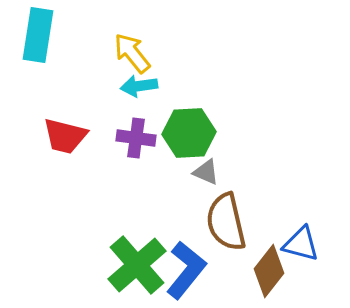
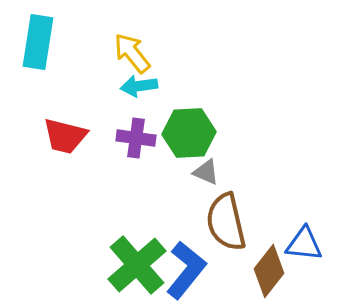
cyan rectangle: moved 7 px down
blue triangle: moved 3 px right; rotated 9 degrees counterclockwise
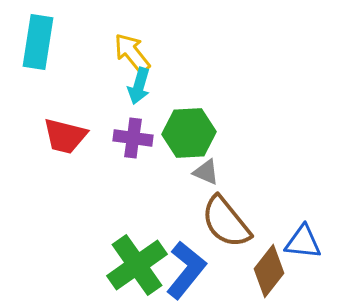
cyan arrow: rotated 66 degrees counterclockwise
purple cross: moved 3 px left
brown semicircle: rotated 26 degrees counterclockwise
blue triangle: moved 1 px left, 2 px up
green cross: rotated 6 degrees clockwise
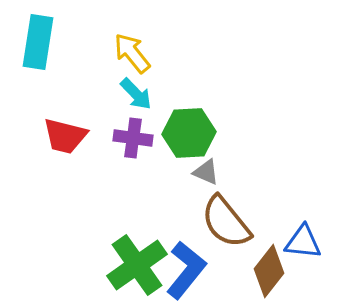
cyan arrow: moved 3 px left, 8 px down; rotated 60 degrees counterclockwise
